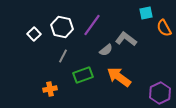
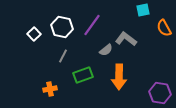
cyan square: moved 3 px left, 3 px up
orange arrow: rotated 125 degrees counterclockwise
purple hexagon: rotated 25 degrees counterclockwise
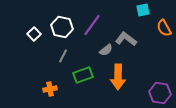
orange arrow: moved 1 px left
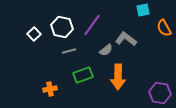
gray line: moved 6 px right, 5 px up; rotated 48 degrees clockwise
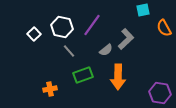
gray L-shape: rotated 100 degrees clockwise
gray line: rotated 64 degrees clockwise
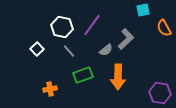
white square: moved 3 px right, 15 px down
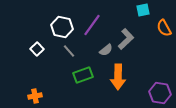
orange cross: moved 15 px left, 7 px down
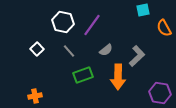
white hexagon: moved 1 px right, 5 px up
gray L-shape: moved 11 px right, 17 px down
